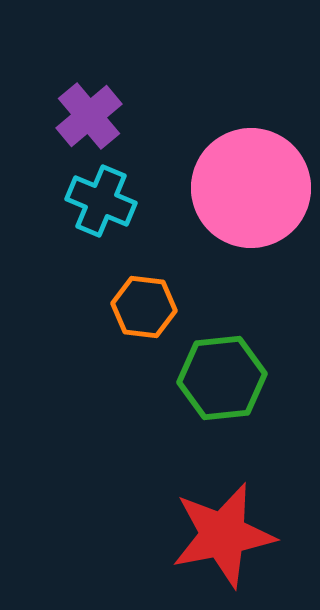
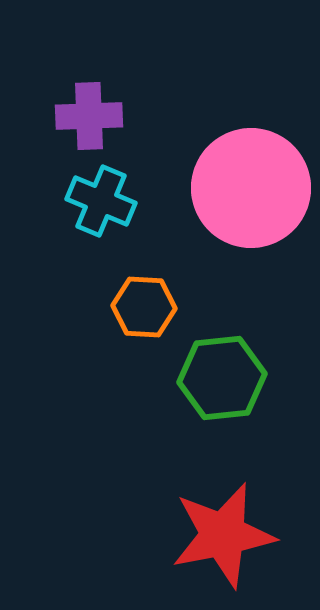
purple cross: rotated 38 degrees clockwise
orange hexagon: rotated 4 degrees counterclockwise
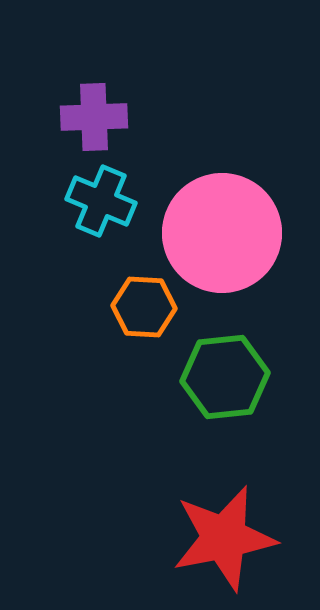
purple cross: moved 5 px right, 1 px down
pink circle: moved 29 px left, 45 px down
green hexagon: moved 3 px right, 1 px up
red star: moved 1 px right, 3 px down
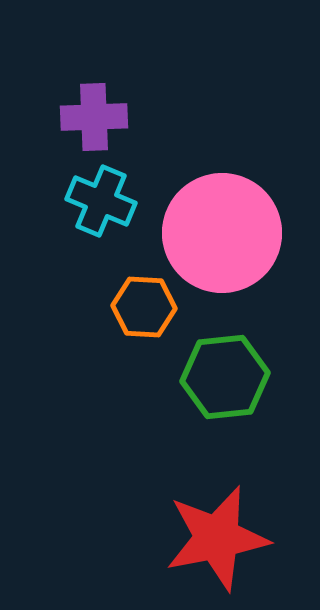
red star: moved 7 px left
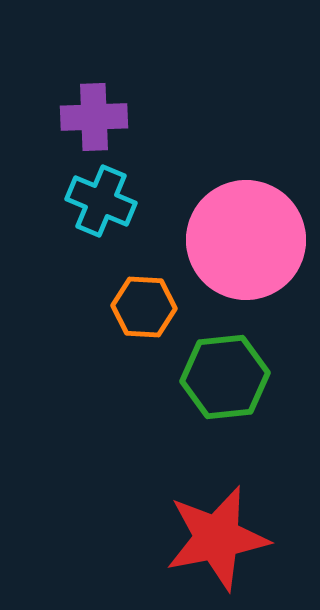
pink circle: moved 24 px right, 7 px down
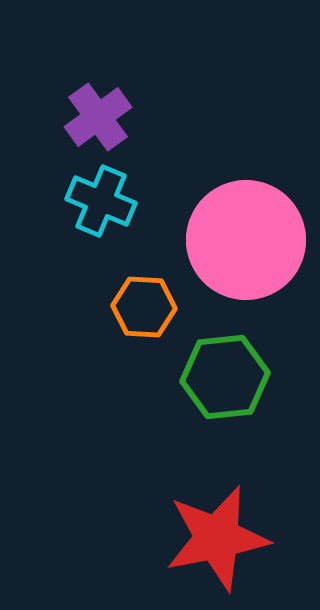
purple cross: moved 4 px right; rotated 34 degrees counterclockwise
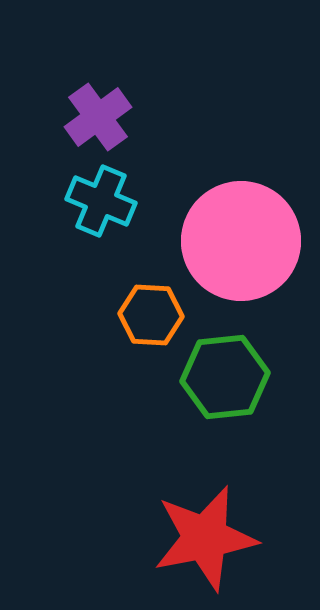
pink circle: moved 5 px left, 1 px down
orange hexagon: moved 7 px right, 8 px down
red star: moved 12 px left
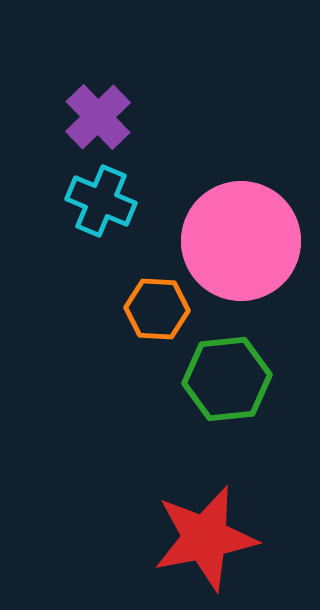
purple cross: rotated 8 degrees counterclockwise
orange hexagon: moved 6 px right, 6 px up
green hexagon: moved 2 px right, 2 px down
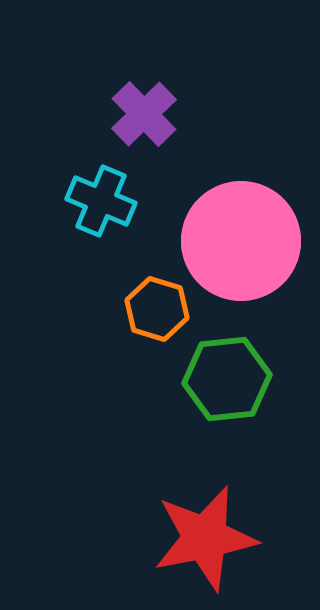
purple cross: moved 46 px right, 3 px up
orange hexagon: rotated 14 degrees clockwise
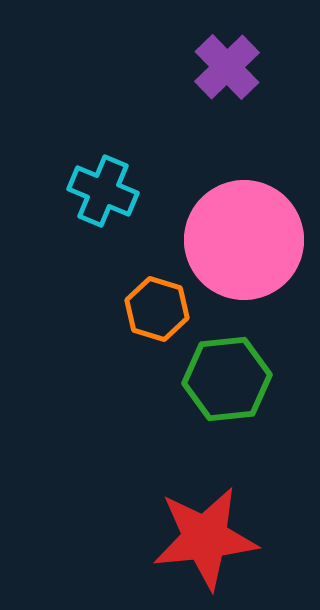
purple cross: moved 83 px right, 47 px up
cyan cross: moved 2 px right, 10 px up
pink circle: moved 3 px right, 1 px up
red star: rotated 5 degrees clockwise
